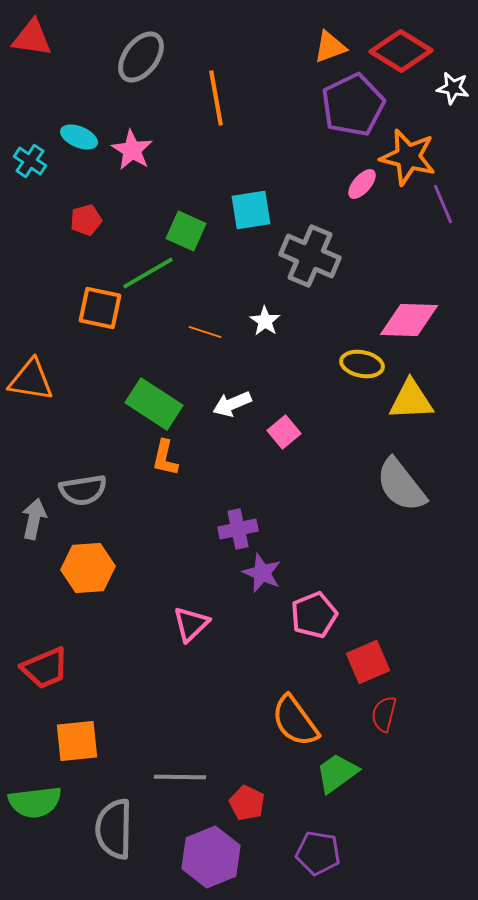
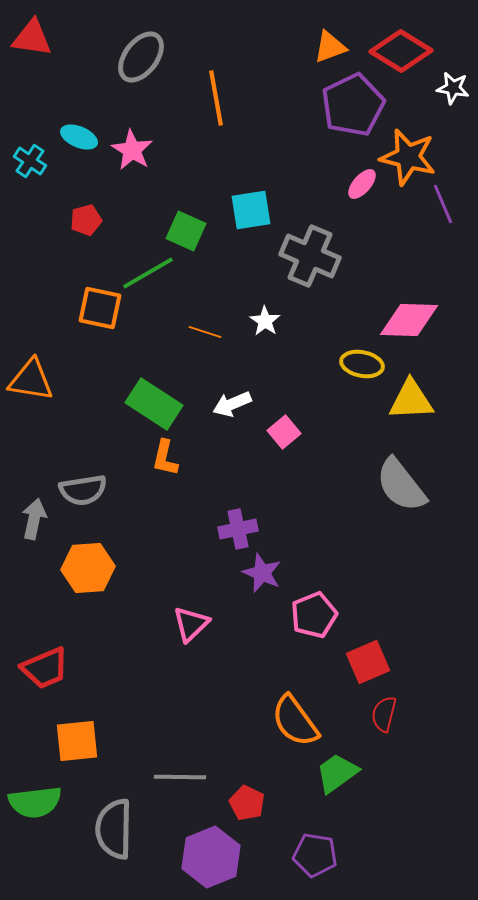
purple pentagon at (318, 853): moved 3 px left, 2 px down
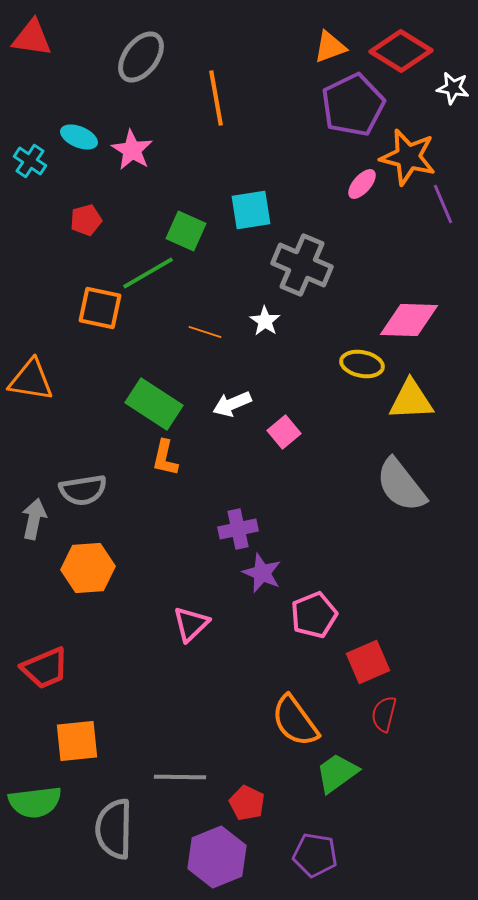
gray cross at (310, 256): moved 8 px left, 9 px down
purple hexagon at (211, 857): moved 6 px right
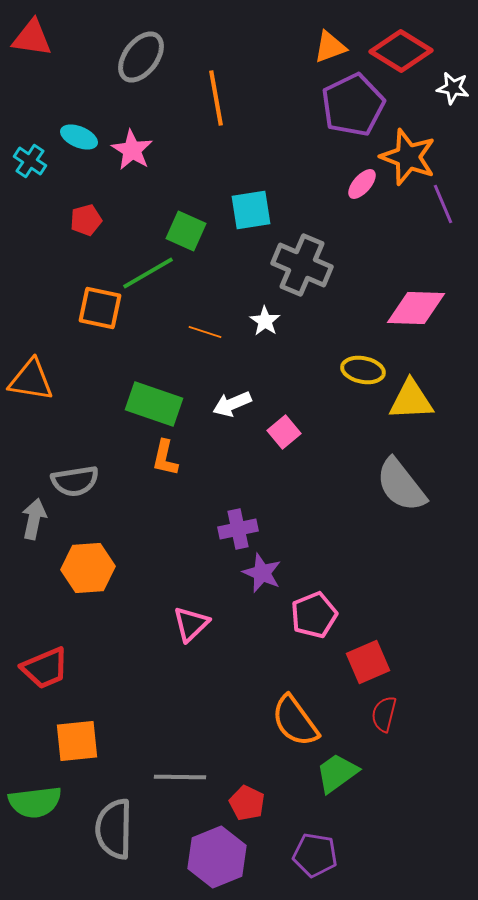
orange star at (408, 157): rotated 6 degrees clockwise
pink diamond at (409, 320): moved 7 px right, 12 px up
yellow ellipse at (362, 364): moved 1 px right, 6 px down
green rectangle at (154, 404): rotated 14 degrees counterclockwise
gray semicircle at (83, 490): moved 8 px left, 9 px up
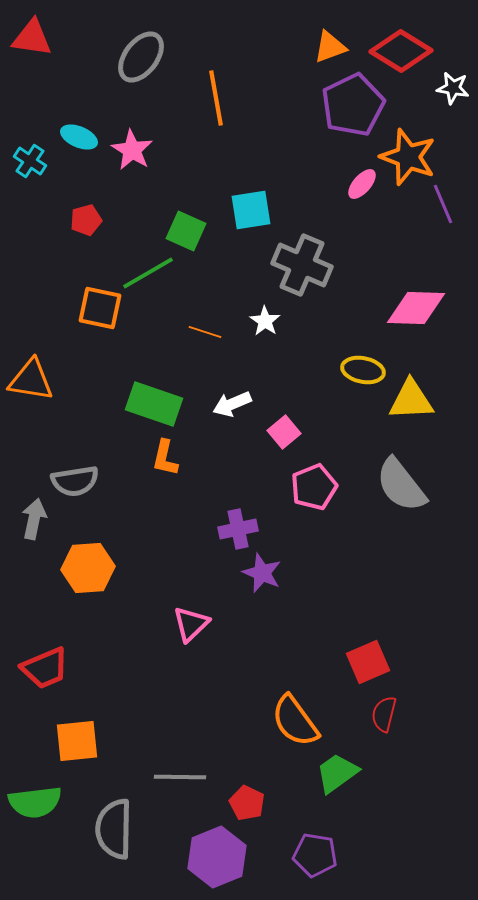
pink pentagon at (314, 615): moved 128 px up
